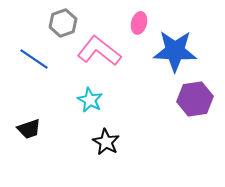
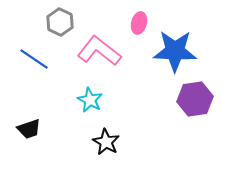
gray hexagon: moved 3 px left, 1 px up; rotated 16 degrees counterclockwise
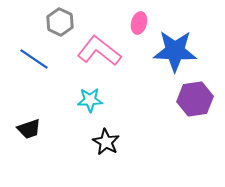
cyan star: rotated 30 degrees counterclockwise
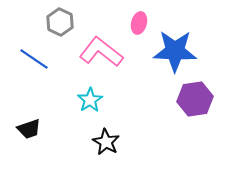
pink L-shape: moved 2 px right, 1 px down
cyan star: rotated 30 degrees counterclockwise
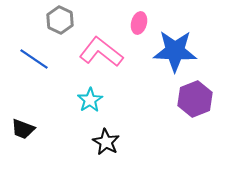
gray hexagon: moved 2 px up
purple hexagon: rotated 12 degrees counterclockwise
black trapezoid: moved 6 px left; rotated 40 degrees clockwise
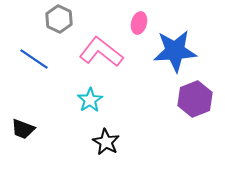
gray hexagon: moved 1 px left, 1 px up
blue star: rotated 6 degrees counterclockwise
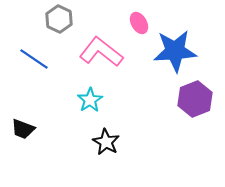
pink ellipse: rotated 45 degrees counterclockwise
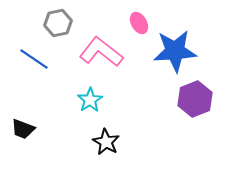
gray hexagon: moved 1 px left, 4 px down; rotated 24 degrees clockwise
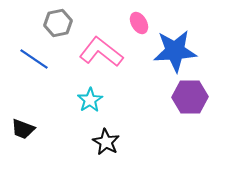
purple hexagon: moved 5 px left, 2 px up; rotated 20 degrees clockwise
